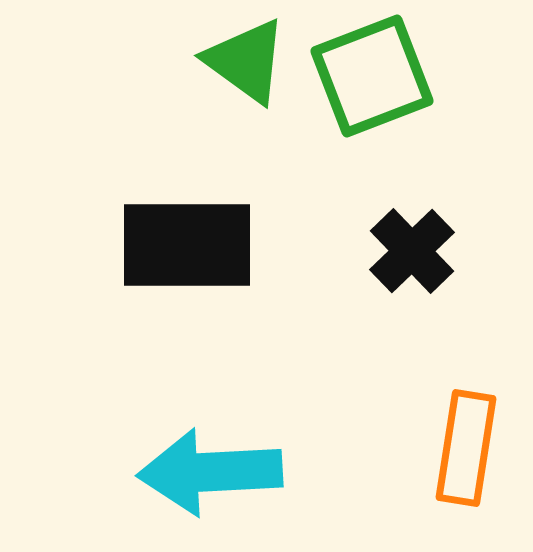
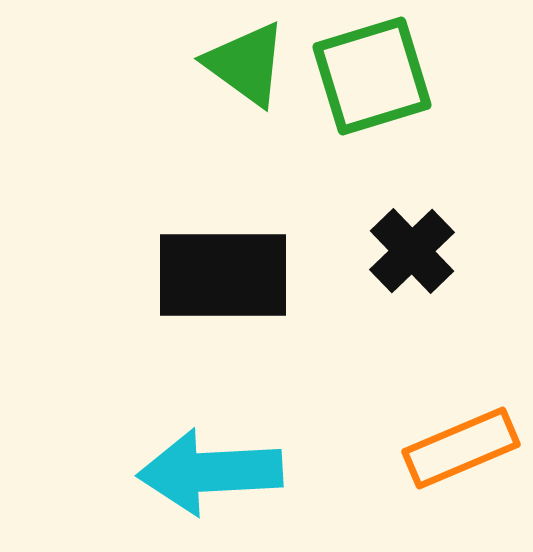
green triangle: moved 3 px down
green square: rotated 4 degrees clockwise
black rectangle: moved 36 px right, 30 px down
orange rectangle: moved 5 px left; rotated 58 degrees clockwise
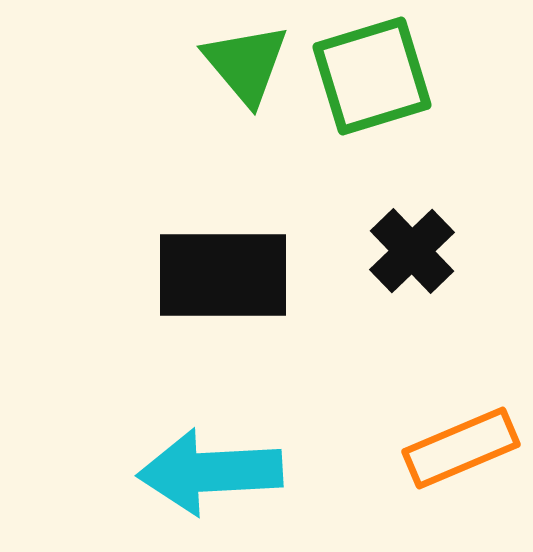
green triangle: rotated 14 degrees clockwise
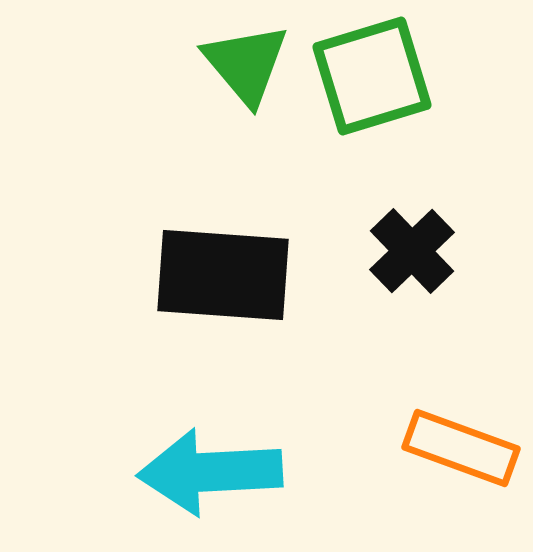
black rectangle: rotated 4 degrees clockwise
orange rectangle: rotated 43 degrees clockwise
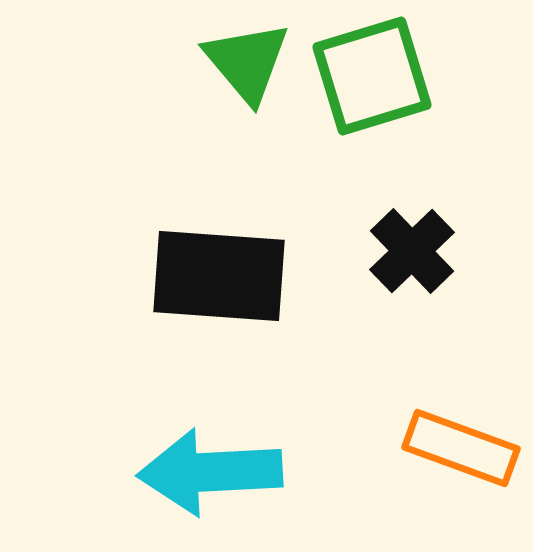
green triangle: moved 1 px right, 2 px up
black rectangle: moved 4 px left, 1 px down
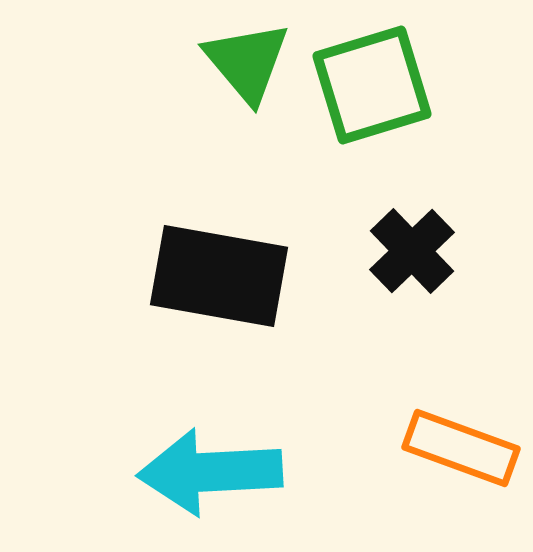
green square: moved 9 px down
black rectangle: rotated 6 degrees clockwise
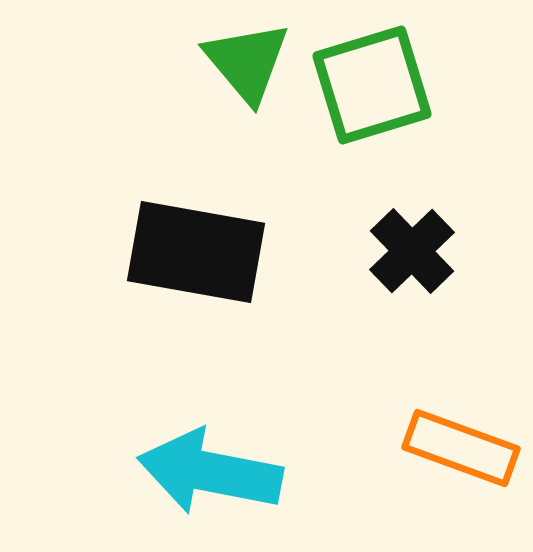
black rectangle: moved 23 px left, 24 px up
cyan arrow: rotated 14 degrees clockwise
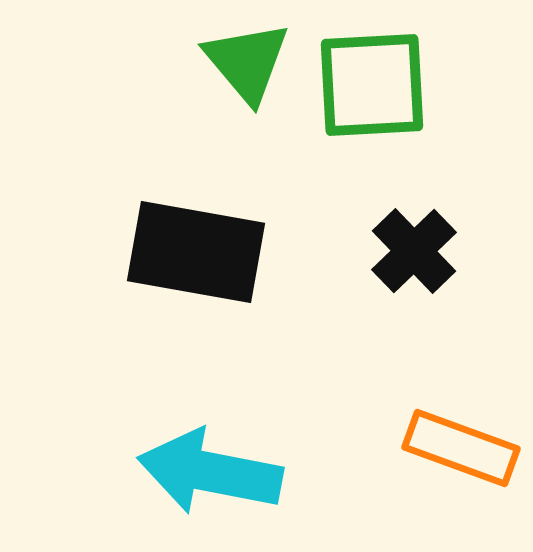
green square: rotated 14 degrees clockwise
black cross: moved 2 px right
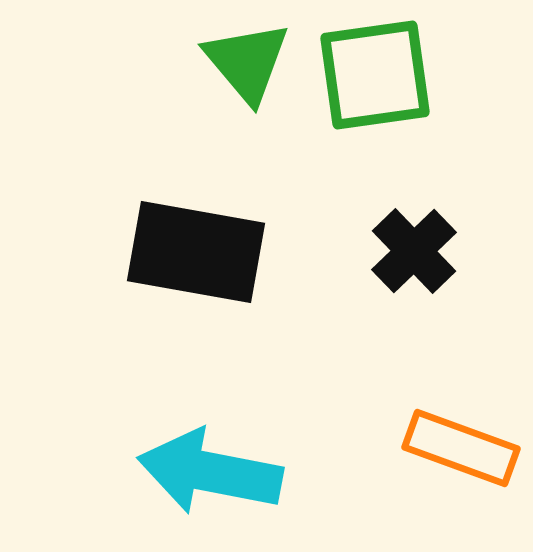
green square: moved 3 px right, 10 px up; rotated 5 degrees counterclockwise
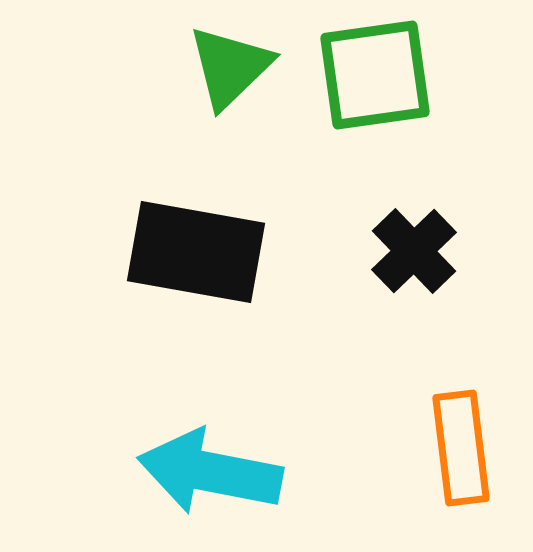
green triangle: moved 17 px left, 5 px down; rotated 26 degrees clockwise
orange rectangle: rotated 63 degrees clockwise
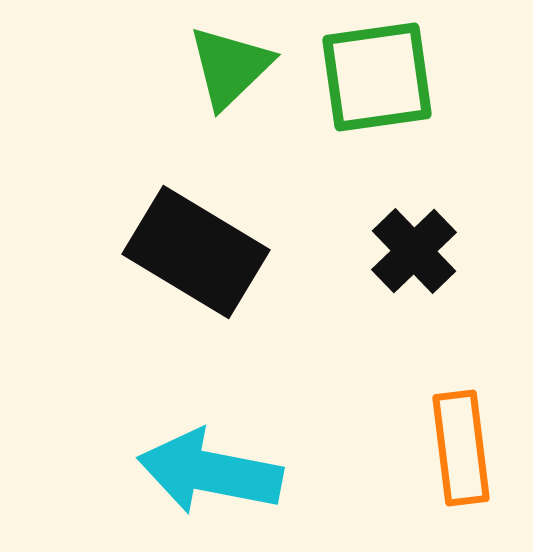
green square: moved 2 px right, 2 px down
black rectangle: rotated 21 degrees clockwise
